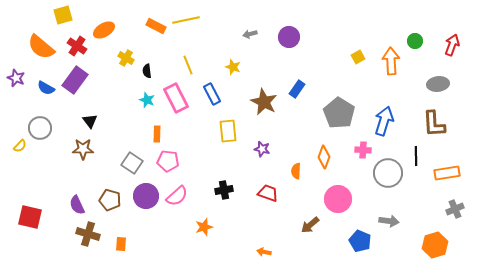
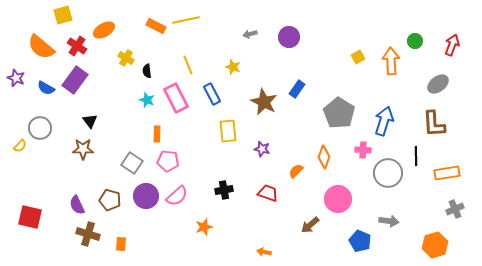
gray ellipse at (438, 84): rotated 30 degrees counterclockwise
orange semicircle at (296, 171): rotated 42 degrees clockwise
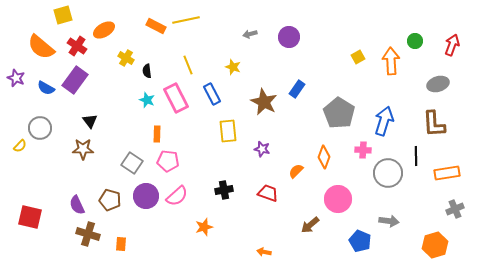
gray ellipse at (438, 84): rotated 20 degrees clockwise
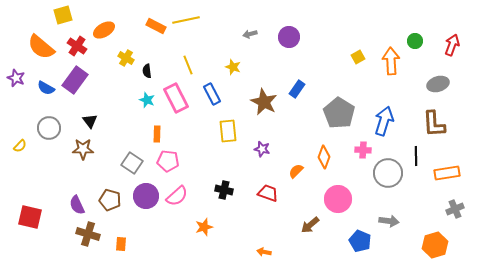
gray circle at (40, 128): moved 9 px right
black cross at (224, 190): rotated 24 degrees clockwise
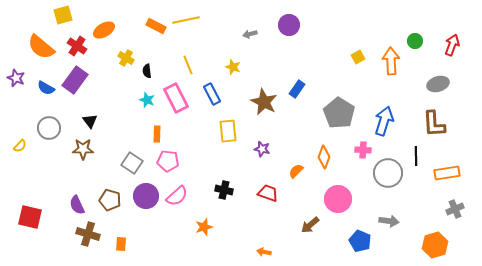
purple circle at (289, 37): moved 12 px up
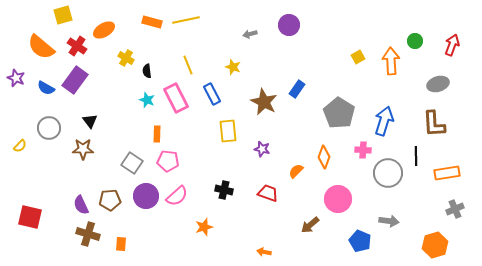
orange rectangle at (156, 26): moved 4 px left, 4 px up; rotated 12 degrees counterclockwise
brown pentagon at (110, 200): rotated 20 degrees counterclockwise
purple semicircle at (77, 205): moved 4 px right
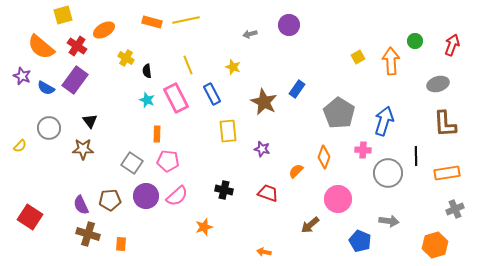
purple star at (16, 78): moved 6 px right, 2 px up
brown L-shape at (434, 124): moved 11 px right
red square at (30, 217): rotated 20 degrees clockwise
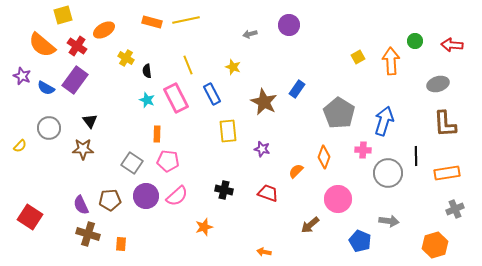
red arrow at (452, 45): rotated 105 degrees counterclockwise
orange semicircle at (41, 47): moved 1 px right, 2 px up
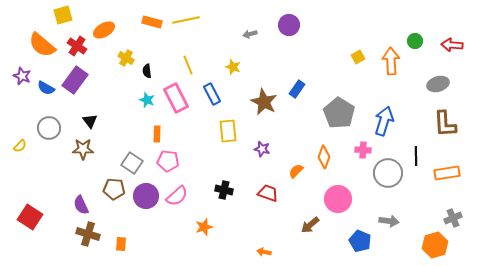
brown pentagon at (110, 200): moved 4 px right, 11 px up; rotated 10 degrees clockwise
gray cross at (455, 209): moved 2 px left, 9 px down
